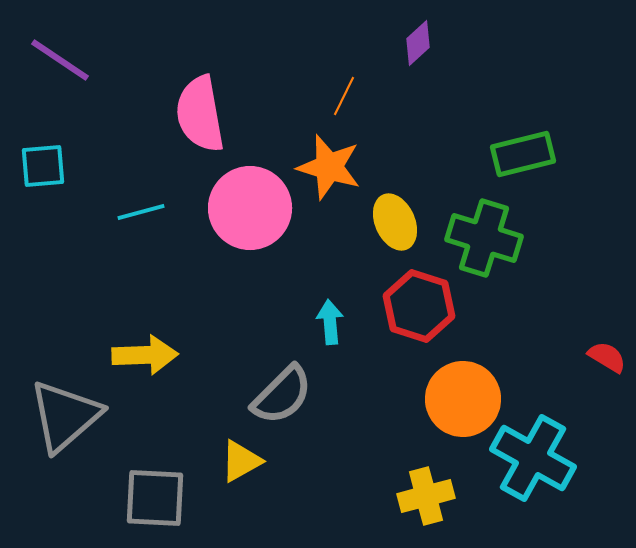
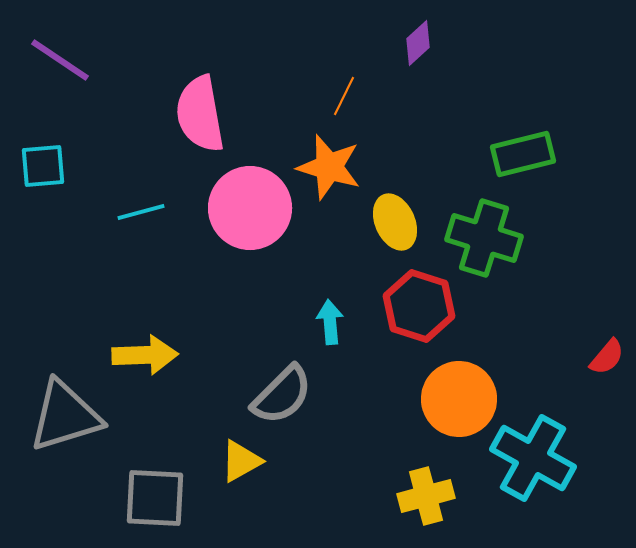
red semicircle: rotated 99 degrees clockwise
orange circle: moved 4 px left
gray triangle: rotated 24 degrees clockwise
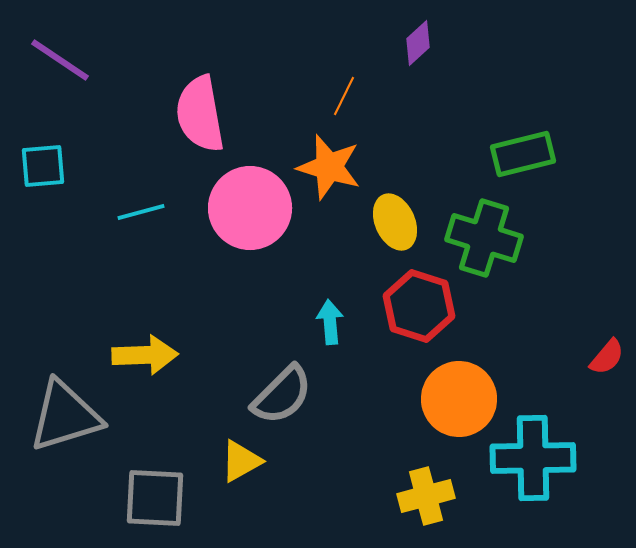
cyan cross: rotated 30 degrees counterclockwise
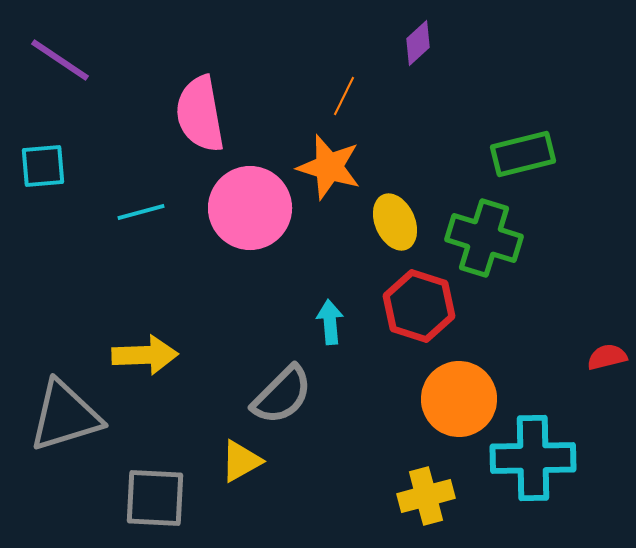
red semicircle: rotated 144 degrees counterclockwise
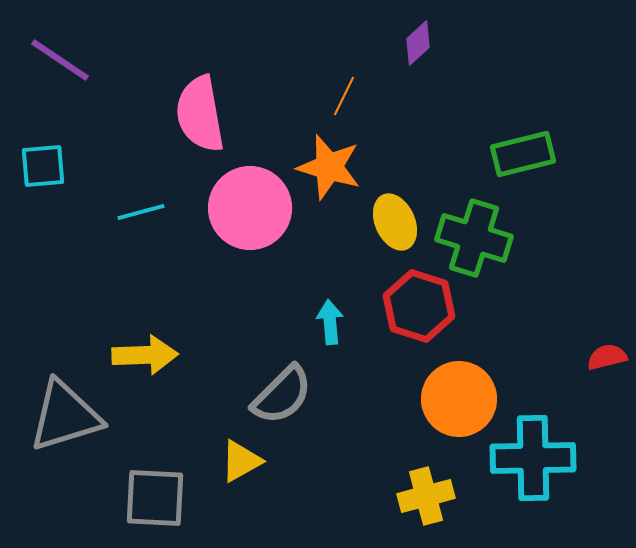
green cross: moved 10 px left
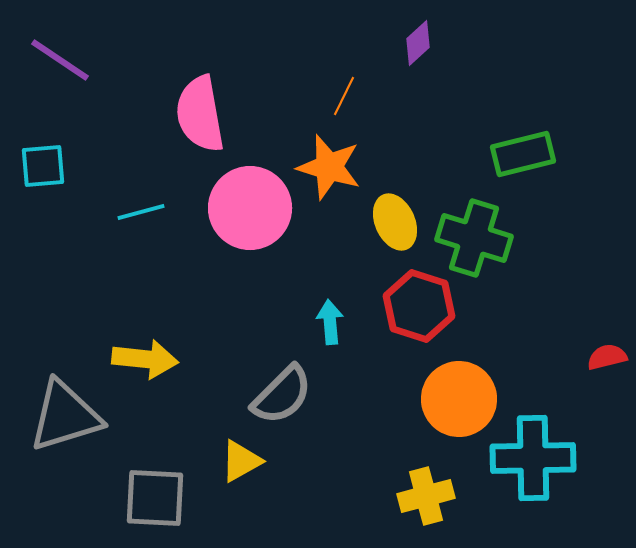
yellow arrow: moved 4 px down; rotated 8 degrees clockwise
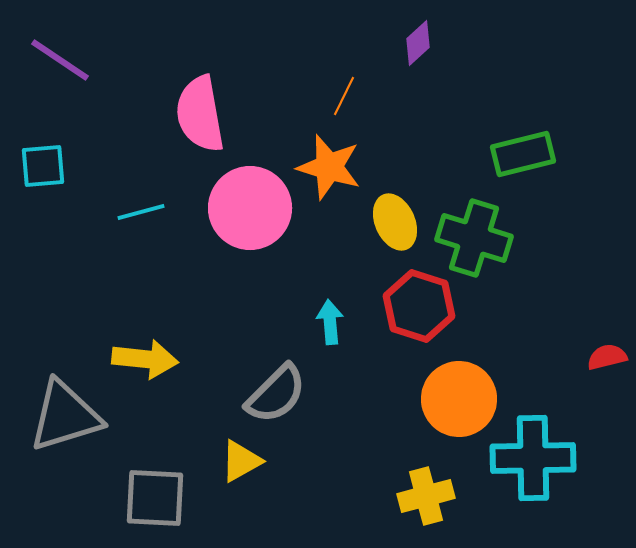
gray semicircle: moved 6 px left, 1 px up
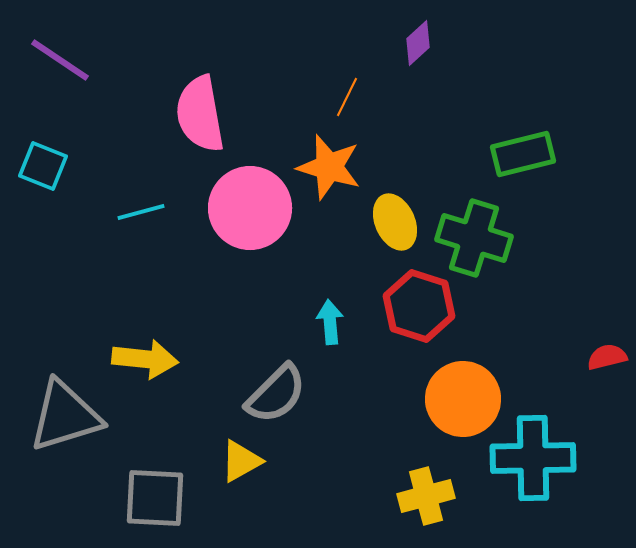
orange line: moved 3 px right, 1 px down
cyan square: rotated 27 degrees clockwise
orange circle: moved 4 px right
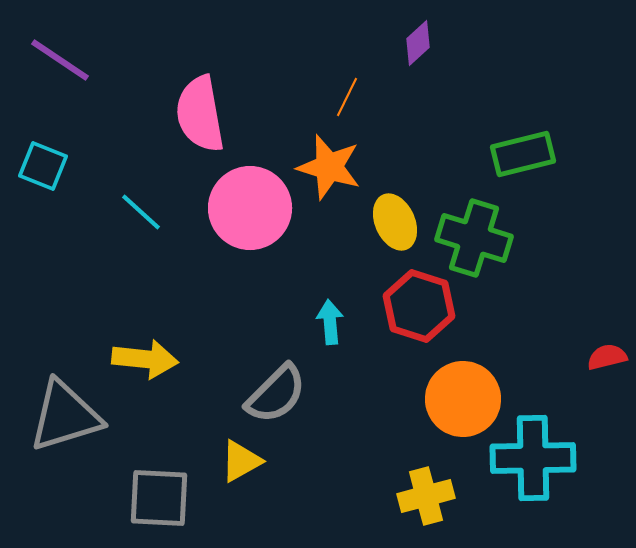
cyan line: rotated 57 degrees clockwise
gray square: moved 4 px right
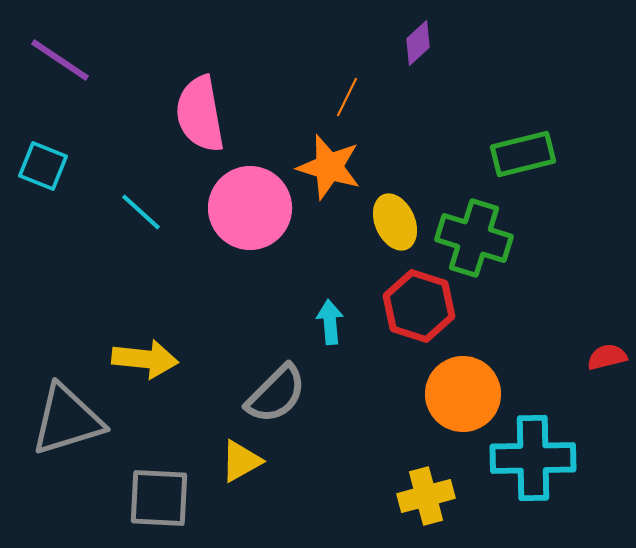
orange circle: moved 5 px up
gray triangle: moved 2 px right, 4 px down
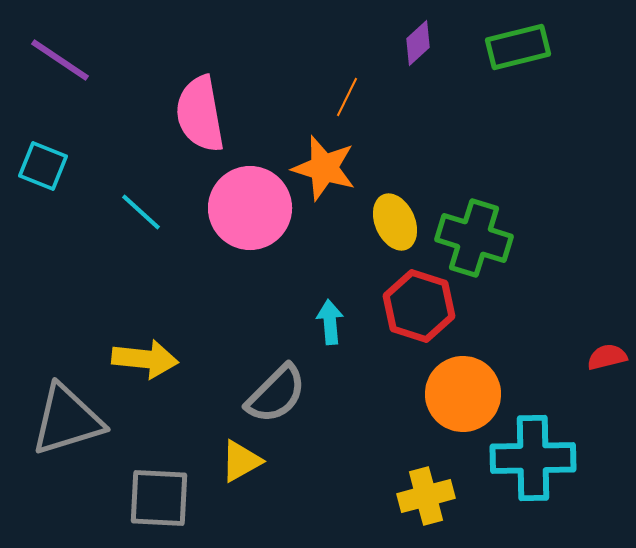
green rectangle: moved 5 px left, 107 px up
orange star: moved 5 px left, 1 px down
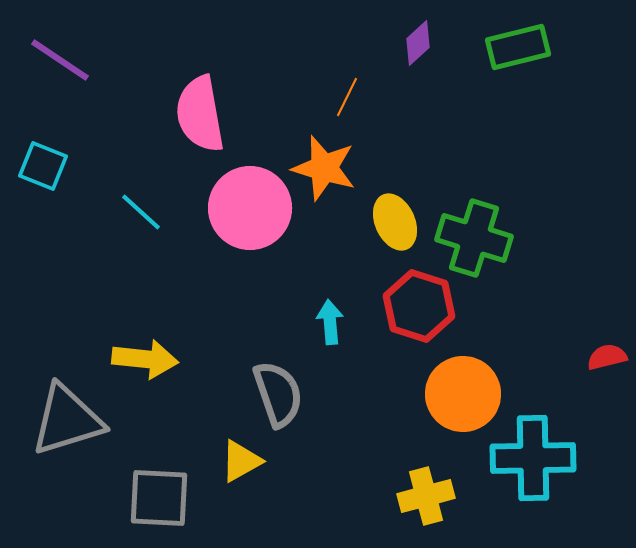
gray semicircle: moved 2 px right; rotated 64 degrees counterclockwise
